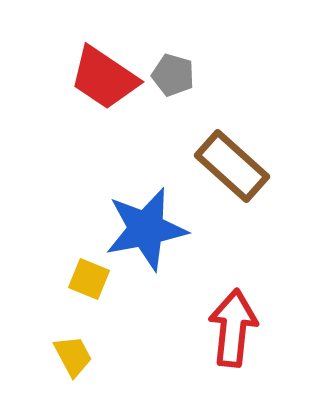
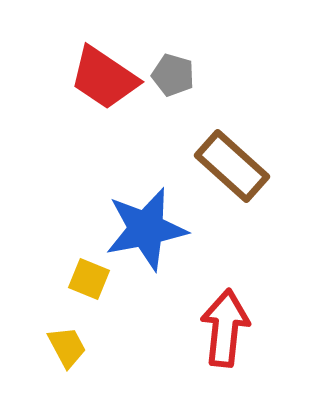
red arrow: moved 8 px left
yellow trapezoid: moved 6 px left, 9 px up
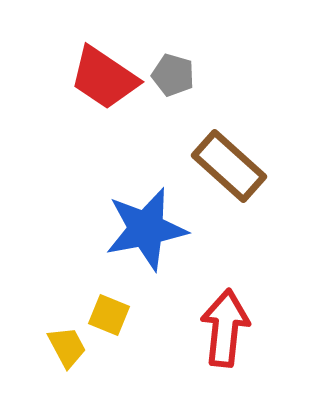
brown rectangle: moved 3 px left
yellow square: moved 20 px right, 36 px down
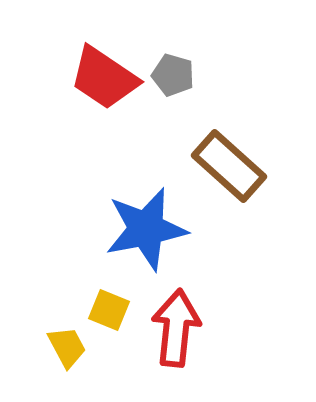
yellow square: moved 5 px up
red arrow: moved 49 px left
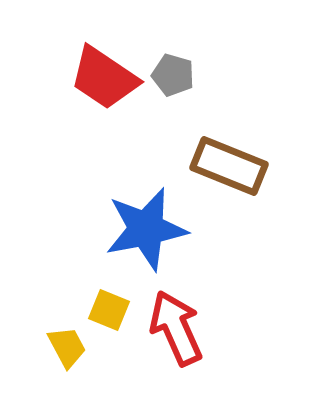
brown rectangle: rotated 20 degrees counterclockwise
red arrow: rotated 30 degrees counterclockwise
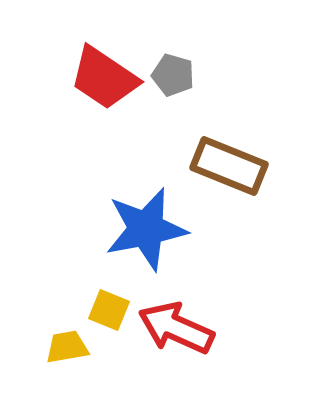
red arrow: rotated 42 degrees counterclockwise
yellow trapezoid: rotated 72 degrees counterclockwise
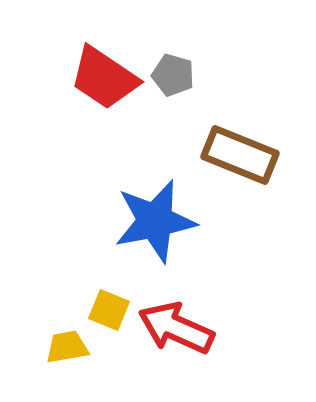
brown rectangle: moved 11 px right, 11 px up
blue star: moved 9 px right, 8 px up
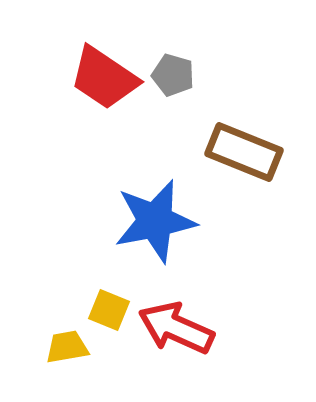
brown rectangle: moved 4 px right, 3 px up
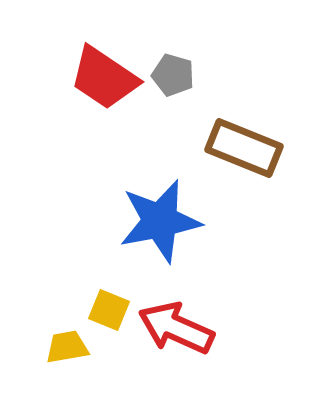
brown rectangle: moved 4 px up
blue star: moved 5 px right
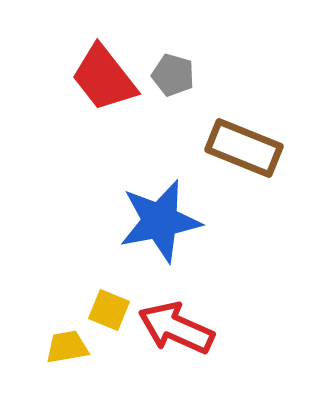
red trapezoid: rotated 18 degrees clockwise
